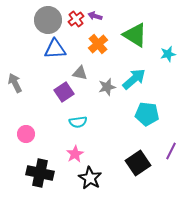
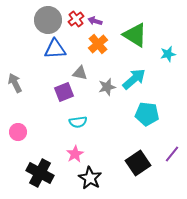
purple arrow: moved 5 px down
purple square: rotated 12 degrees clockwise
pink circle: moved 8 px left, 2 px up
purple line: moved 1 px right, 3 px down; rotated 12 degrees clockwise
black cross: rotated 16 degrees clockwise
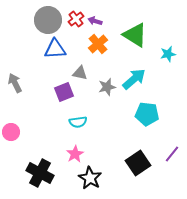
pink circle: moved 7 px left
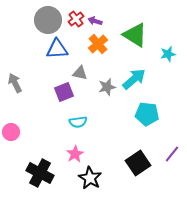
blue triangle: moved 2 px right
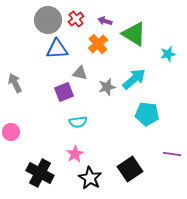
purple arrow: moved 10 px right
green triangle: moved 1 px left, 1 px up
purple line: rotated 60 degrees clockwise
black square: moved 8 px left, 6 px down
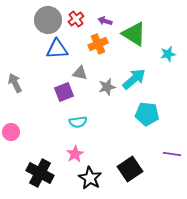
orange cross: rotated 18 degrees clockwise
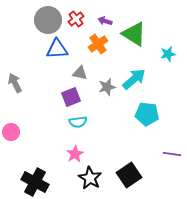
orange cross: rotated 12 degrees counterclockwise
purple square: moved 7 px right, 5 px down
black square: moved 1 px left, 6 px down
black cross: moved 5 px left, 9 px down
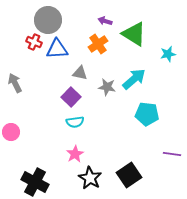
red cross: moved 42 px left, 23 px down; rotated 28 degrees counterclockwise
gray star: rotated 24 degrees clockwise
purple square: rotated 24 degrees counterclockwise
cyan semicircle: moved 3 px left
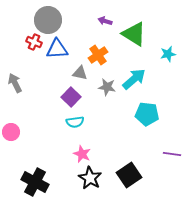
orange cross: moved 11 px down
pink star: moved 7 px right; rotated 18 degrees counterclockwise
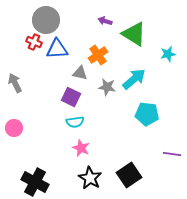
gray circle: moved 2 px left
purple square: rotated 18 degrees counterclockwise
pink circle: moved 3 px right, 4 px up
pink star: moved 1 px left, 6 px up
